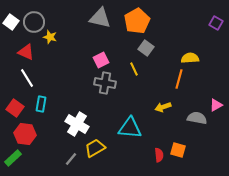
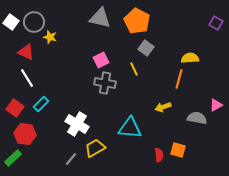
orange pentagon: rotated 15 degrees counterclockwise
cyan rectangle: rotated 35 degrees clockwise
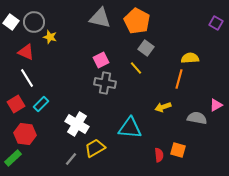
yellow line: moved 2 px right, 1 px up; rotated 16 degrees counterclockwise
red square: moved 1 px right, 4 px up; rotated 24 degrees clockwise
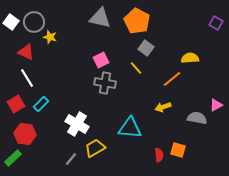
orange line: moved 7 px left; rotated 36 degrees clockwise
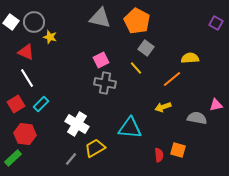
pink triangle: rotated 16 degrees clockwise
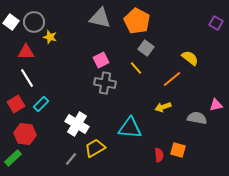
red triangle: rotated 24 degrees counterclockwise
yellow semicircle: rotated 42 degrees clockwise
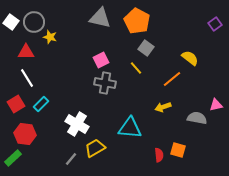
purple square: moved 1 px left, 1 px down; rotated 24 degrees clockwise
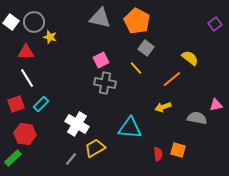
red square: rotated 12 degrees clockwise
red semicircle: moved 1 px left, 1 px up
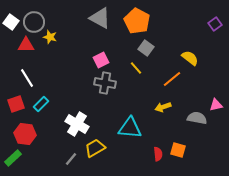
gray triangle: rotated 15 degrees clockwise
red triangle: moved 7 px up
